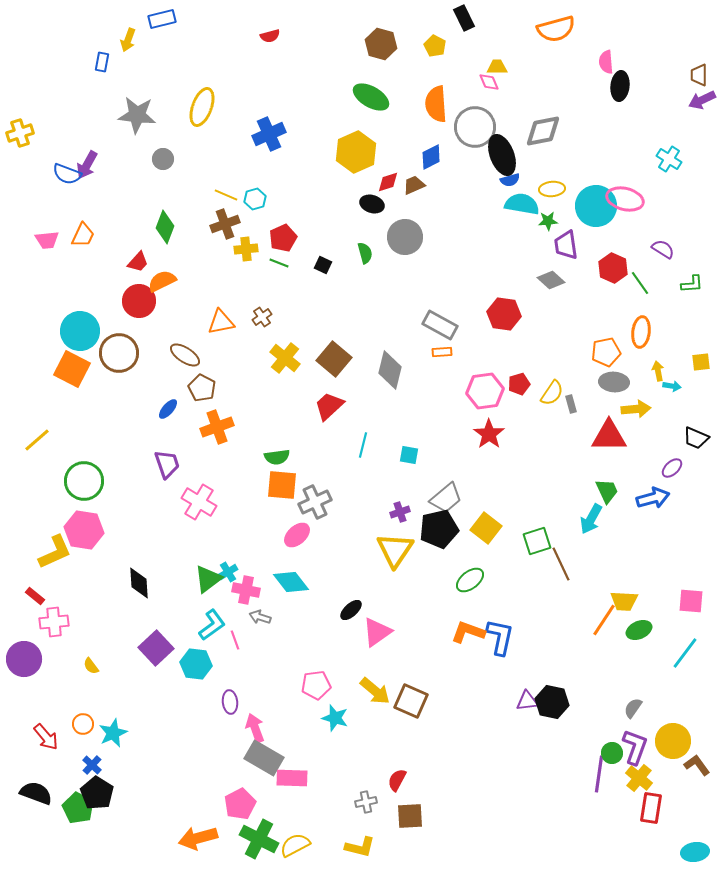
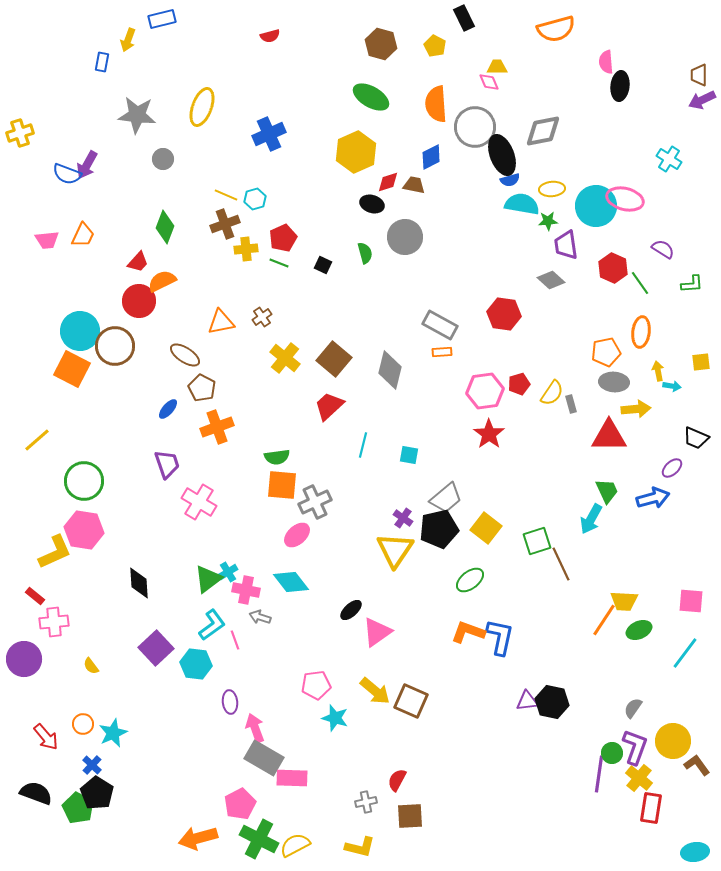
brown trapezoid at (414, 185): rotated 35 degrees clockwise
brown circle at (119, 353): moved 4 px left, 7 px up
purple cross at (400, 512): moved 3 px right, 6 px down; rotated 36 degrees counterclockwise
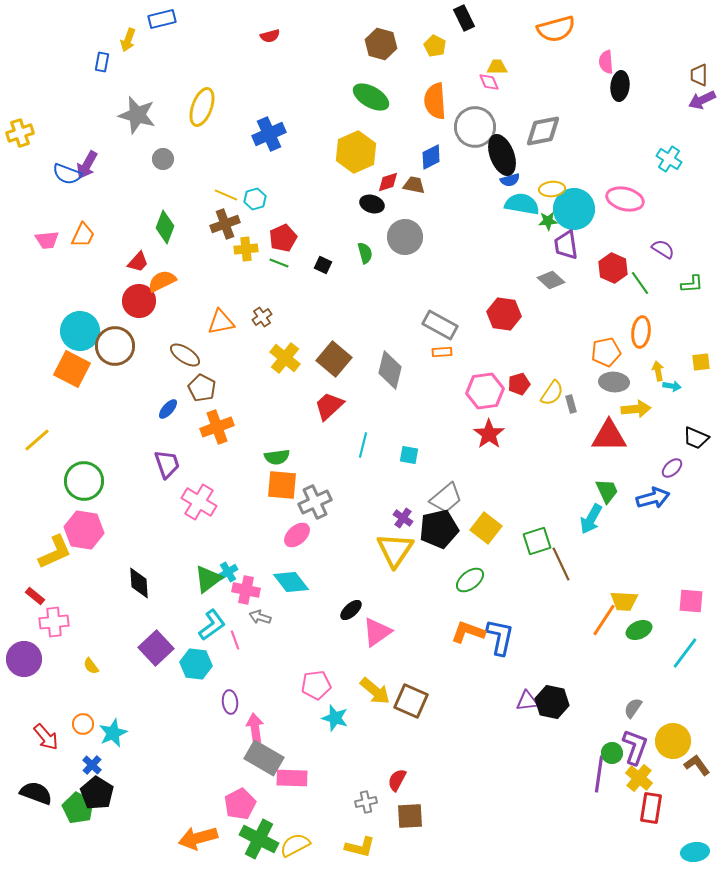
orange semicircle at (436, 104): moved 1 px left, 3 px up
gray star at (137, 115): rotated 9 degrees clockwise
cyan circle at (596, 206): moved 22 px left, 3 px down
pink arrow at (255, 728): rotated 12 degrees clockwise
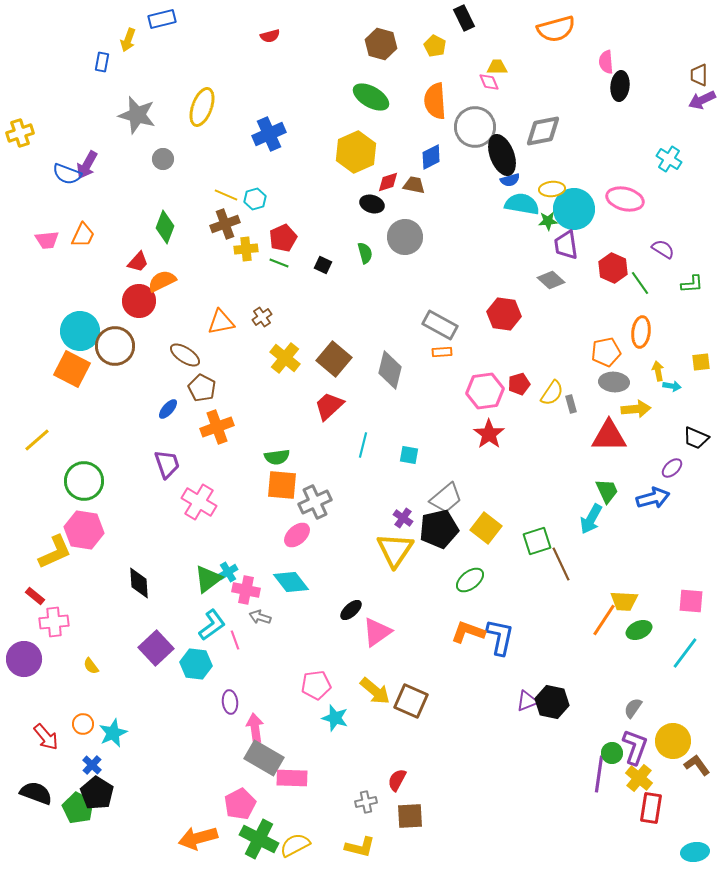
purple triangle at (527, 701): rotated 15 degrees counterclockwise
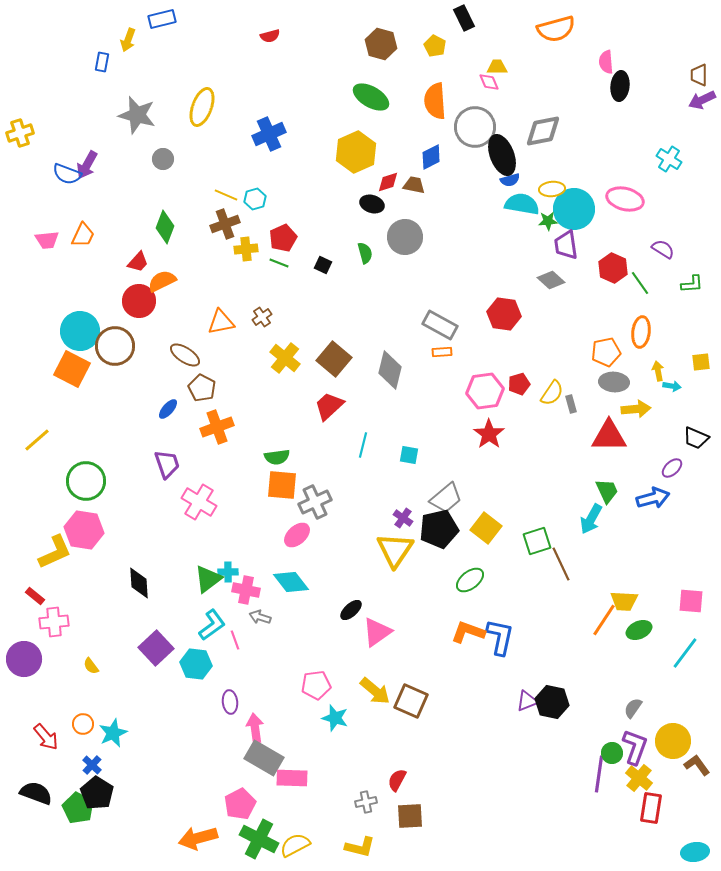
green circle at (84, 481): moved 2 px right
cyan cross at (228, 572): rotated 30 degrees clockwise
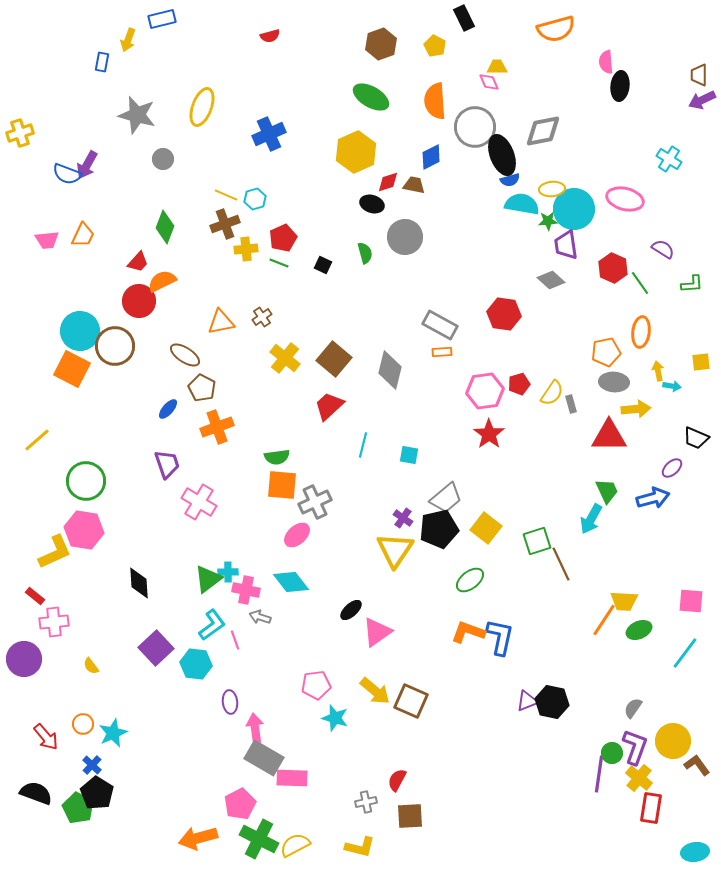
brown hexagon at (381, 44): rotated 24 degrees clockwise
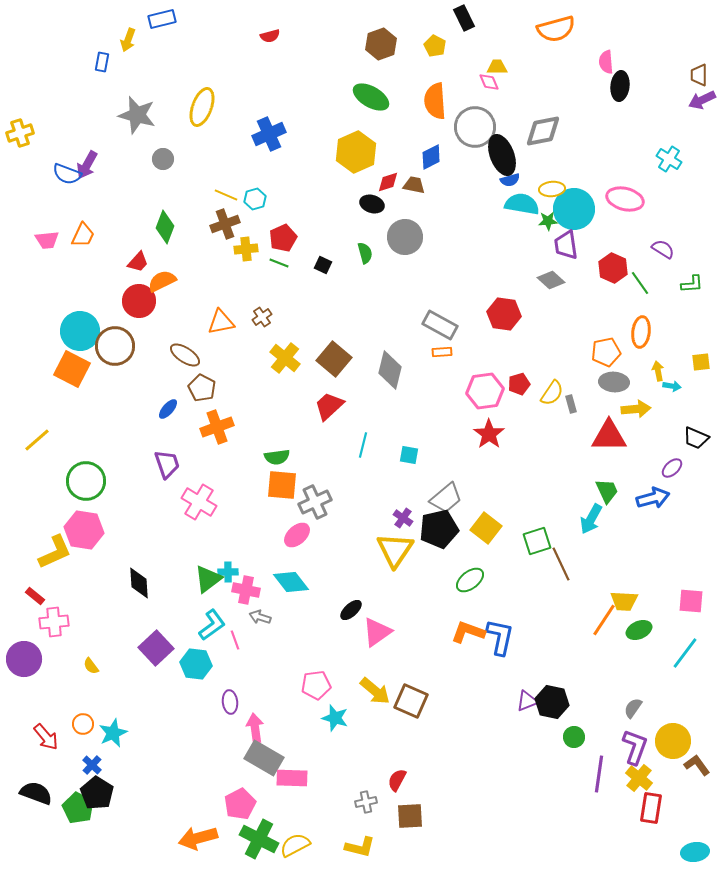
green circle at (612, 753): moved 38 px left, 16 px up
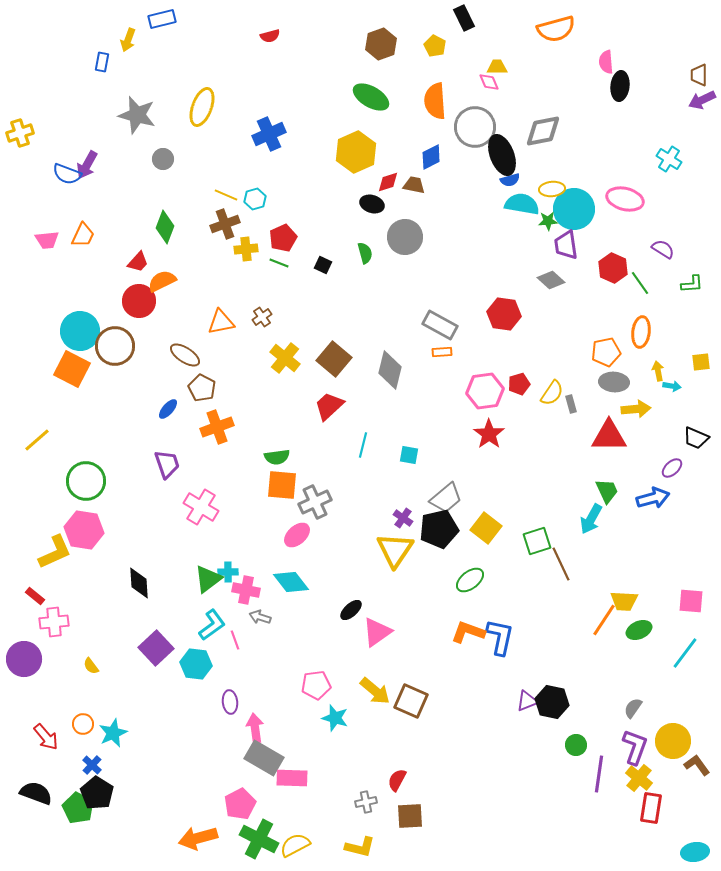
pink cross at (199, 502): moved 2 px right, 5 px down
green circle at (574, 737): moved 2 px right, 8 px down
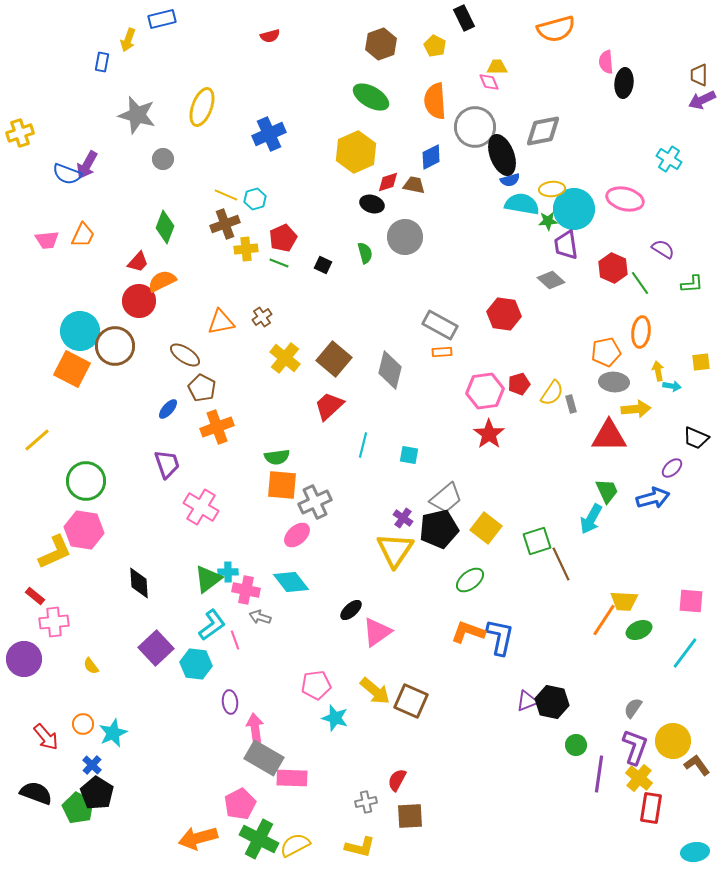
black ellipse at (620, 86): moved 4 px right, 3 px up
